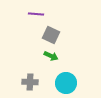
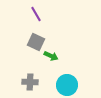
purple line: rotated 56 degrees clockwise
gray square: moved 15 px left, 7 px down
cyan circle: moved 1 px right, 2 px down
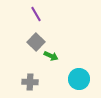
gray square: rotated 18 degrees clockwise
cyan circle: moved 12 px right, 6 px up
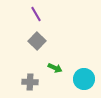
gray square: moved 1 px right, 1 px up
green arrow: moved 4 px right, 12 px down
cyan circle: moved 5 px right
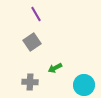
gray square: moved 5 px left, 1 px down; rotated 12 degrees clockwise
green arrow: rotated 128 degrees clockwise
cyan circle: moved 6 px down
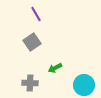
gray cross: moved 1 px down
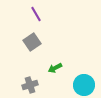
gray cross: moved 2 px down; rotated 21 degrees counterclockwise
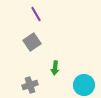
green arrow: rotated 56 degrees counterclockwise
